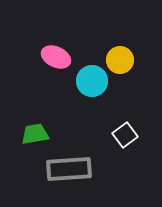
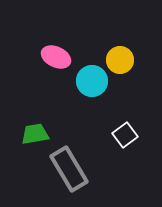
gray rectangle: rotated 63 degrees clockwise
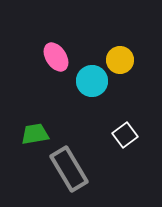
pink ellipse: rotated 32 degrees clockwise
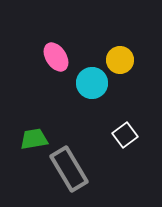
cyan circle: moved 2 px down
green trapezoid: moved 1 px left, 5 px down
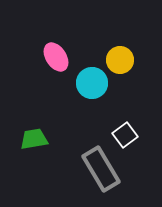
gray rectangle: moved 32 px right
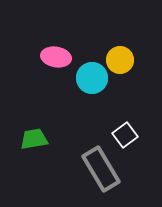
pink ellipse: rotated 48 degrees counterclockwise
cyan circle: moved 5 px up
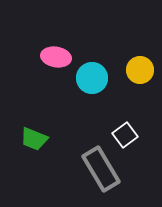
yellow circle: moved 20 px right, 10 px down
green trapezoid: rotated 148 degrees counterclockwise
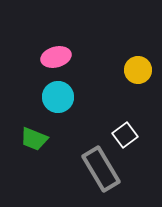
pink ellipse: rotated 24 degrees counterclockwise
yellow circle: moved 2 px left
cyan circle: moved 34 px left, 19 px down
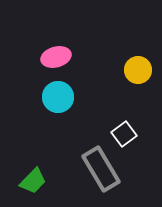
white square: moved 1 px left, 1 px up
green trapezoid: moved 1 px left, 42 px down; rotated 68 degrees counterclockwise
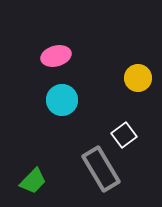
pink ellipse: moved 1 px up
yellow circle: moved 8 px down
cyan circle: moved 4 px right, 3 px down
white square: moved 1 px down
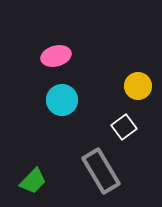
yellow circle: moved 8 px down
white square: moved 8 px up
gray rectangle: moved 2 px down
